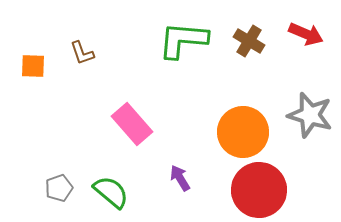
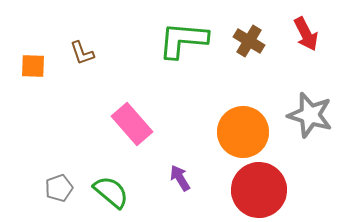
red arrow: rotated 40 degrees clockwise
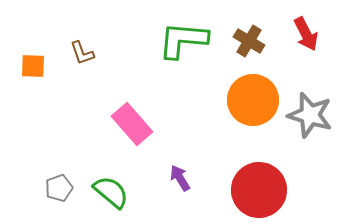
orange circle: moved 10 px right, 32 px up
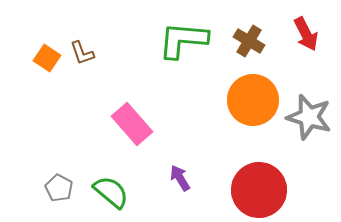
orange square: moved 14 px right, 8 px up; rotated 32 degrees clockwise
gray star: moved 1 px left, 2 px down
gray pentagon: rotated 24 degrees counterclockwise
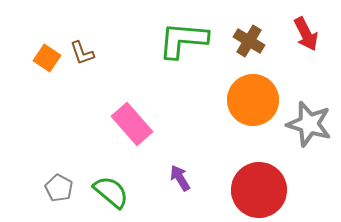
gray star: moved 7 px down
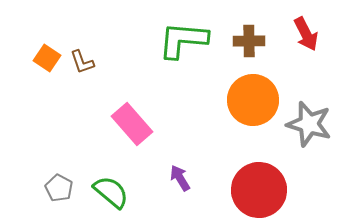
brown cross: rotated 32 degrees counterclockwise
brown L-shape: moved 9 px down
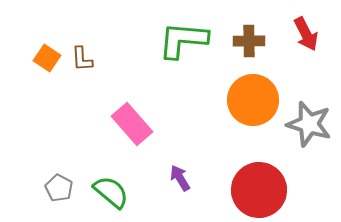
brown L-shape: moved 3 px up; rotated 16 degrees clockwise
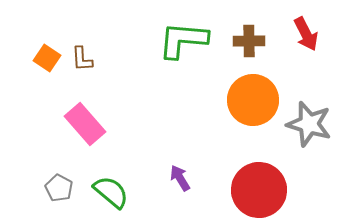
pink rectangle: moved 47 px left
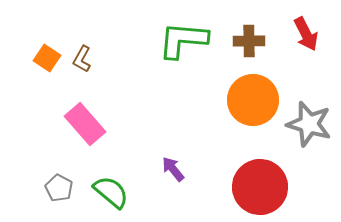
brown L-shape: rotated 32 degrees clockwise
purple arrow: moved 7 px left, 9 px up; rotated 8 degrees counterclockwise
red circle: moved 1 px right, 3 px up
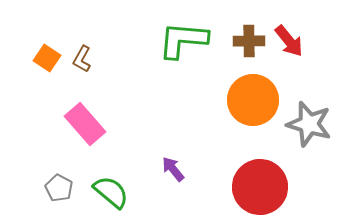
red arrow: moved 17 px left, 7 px down; rotated 12 degrees counterclockwise
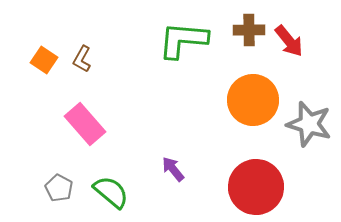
brown cross: moved 11 px up
orange square: moved 3 px left, 2 px down
red circle: moved 4 px left
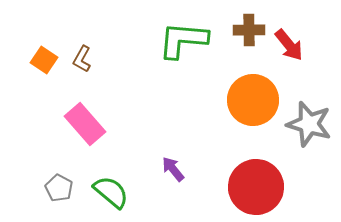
red arrow: moved 4 px down
